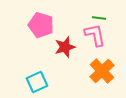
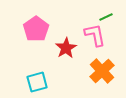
green line: moved 7 px right, 1 px up; rotated 32 degrees counterclockwise
pink pentagon: moved 5 px left, 4 px down; rotated 20 degrees clockwise
red star: moved 1 px right, 1 px down; rotated 15 degrees counterclockwise
cyan square: rotated 10 degrees clockwise
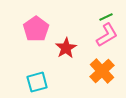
pink L-shape: moved 12 px right; rotated 70 degrees clockwise
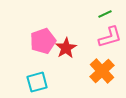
green line: moved 1 px left, 3 px up
pink pentagon: moved 7 px right, 12 px down; rotated 15 degrees clockwise
pink L-shape: moved 3 px right, 2 px down; rotated 15 degrees clockwise
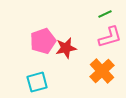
red star: rotated 20 degrees clockwise
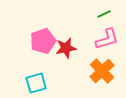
green line: moved 1 px left
pink L-shape: moved 3 px left, 2 px down
cyan square: moved 1 px left, 1 px down
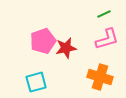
orange cross: moved 2 px left, 6 px down; rotated 30 degrees counterclockwise
cyan square: moved 1 px up
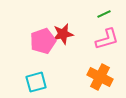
red star: moved 3 px left, 14 px up
orange cross: rotated 10 degrees clockwise
